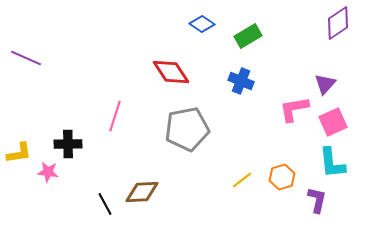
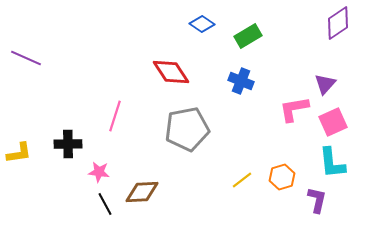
pink star: moved 51 px right
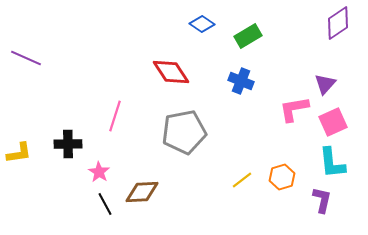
gray pentagon: moved 3 px left, 3 px down
pink star: rotated 25 degrees clockwise
purple L-shape: moved 5 px right
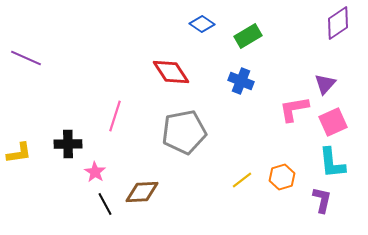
pink star: moved 4 px left
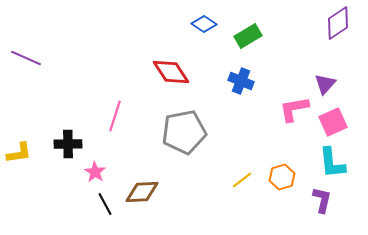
blue diamond: moved 2 px right
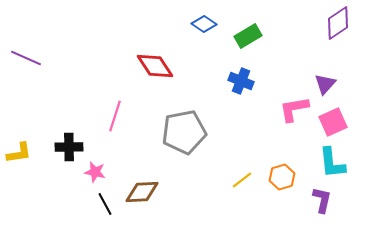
red diamond: moved 16 px left, 6 px up
black cross: moved 1 px right, 3 px down
pink star: rotated 20 degrees counterclockwise
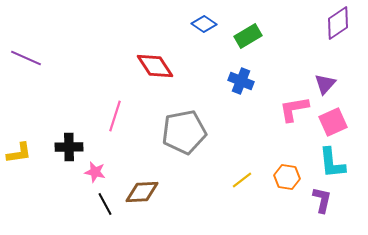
orange hexagon: moved 5 px right; rotated 25 degrees clockwise
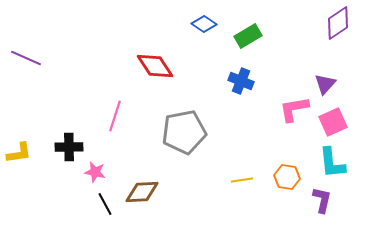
yellow line: rotated 30 degrees clockwise
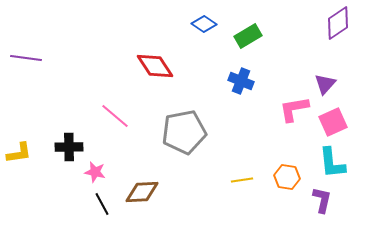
purple line: rotated 16 degrees counterclockwise
pink line: rotated 68 degrees counterclockwise
black line: moved 3 px left
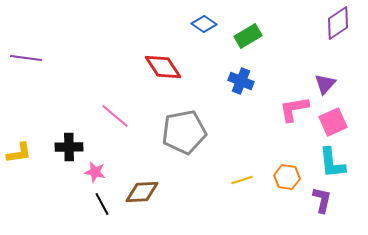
red diamond: moved 8 px right, 1 px down
yellow line: rotated 10 degrees counterclockwise
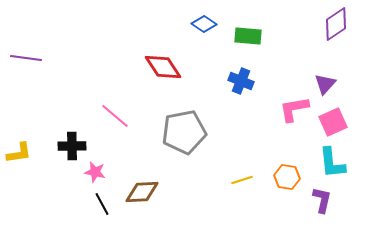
purple diamond: moved 2 px left, 1 px down
green rectangle: rotated 36 degrees clockwise
black cross: moved 3 px right, 1 px up
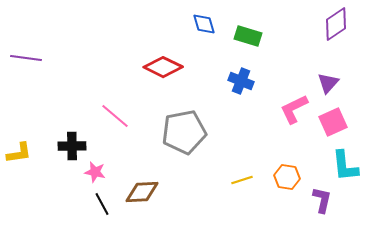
blue diamond: rotated 40 degrees clockwise
green rectangle: rotated 12 degrees clockwise
red diamond: rotated 30 degrees counterclockwise
purple triangle: moved 3 px right, 1 px up
pink L-shape: rotated 16 degrees counterclockwise
cyan L-shape: moved 13 px right, 3 px down
